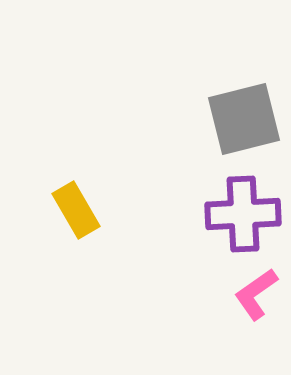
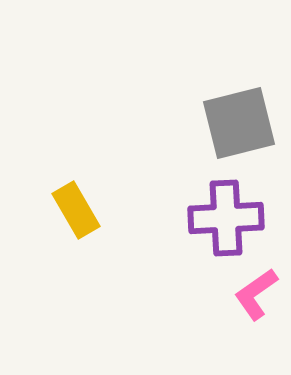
gray square: moved 5 px left, 4 px down
purple cross: moved 17 px left, 4 px down
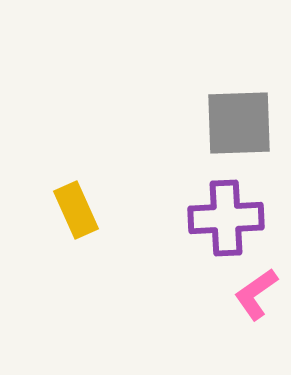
gray square: rotated 12 degrees clockwise
yellow rectangle: rotated 6 degrees clockwise
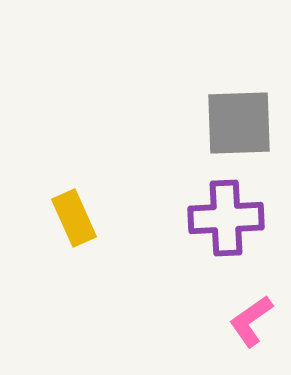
yellow rectangle: moved 2 px left, 8 px down
pink L-shape: moved 5 px left, 27 px down
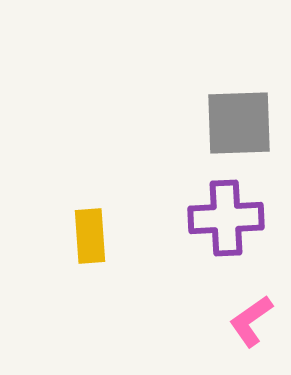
yellow rectangle: moved 16 px right, 18 px down; rotated 20 degrees clockwise
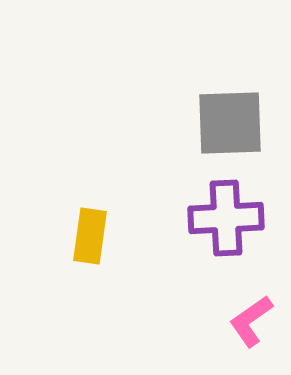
gray square: moved 9 px left
yellow rectangle: rotated 12 degrees clockwise
